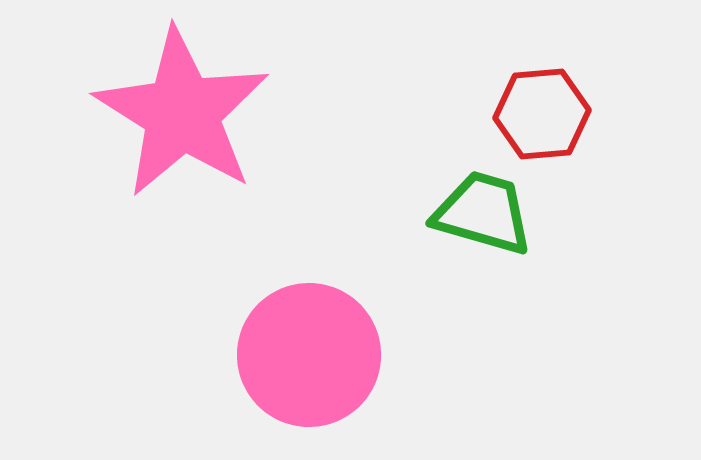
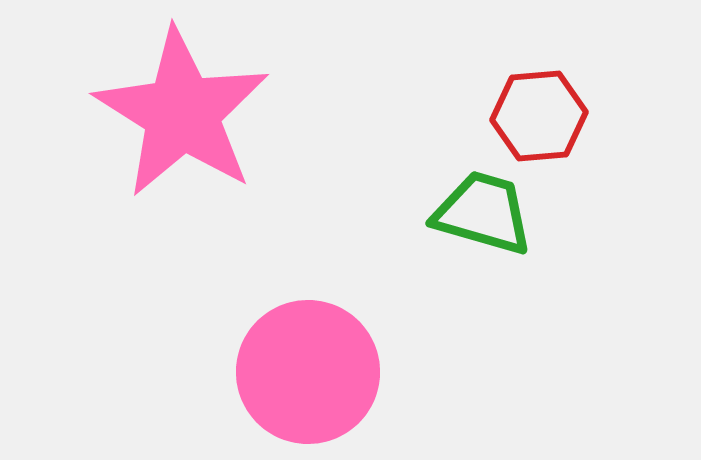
red hexagon: moved 3 px left, 2 px down
pink circle: moved 1 px left, 17 px down
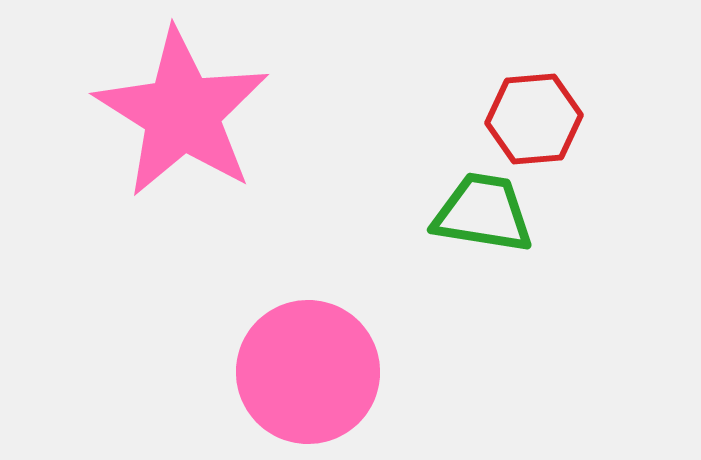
red hexagon: moved 5 px left, 3 px down
green trapezoid: rotated 7 degrees counterclockwise
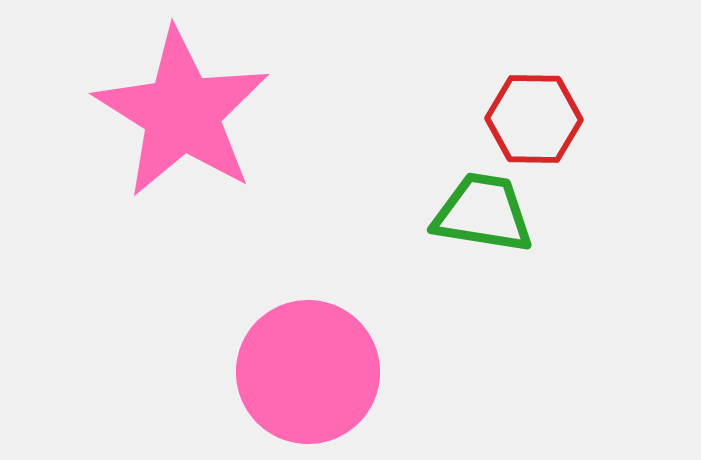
red hexagon: rotated 6 degrees clockwise
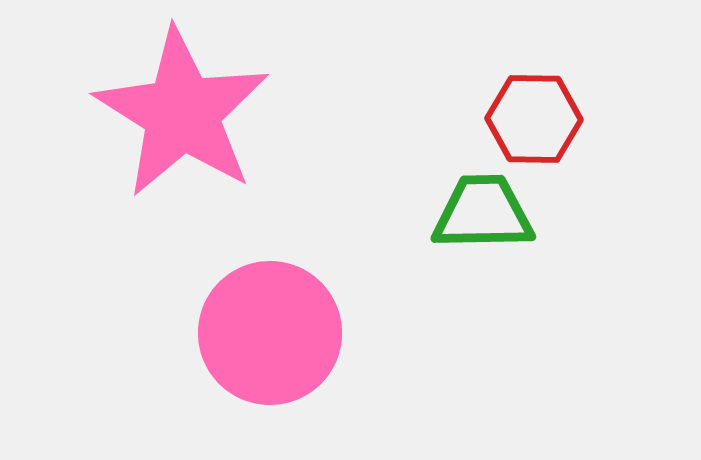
green trapezoid: rotated 10 degrees counterclockwise
pink circle: moved 38 px left, 39 px up
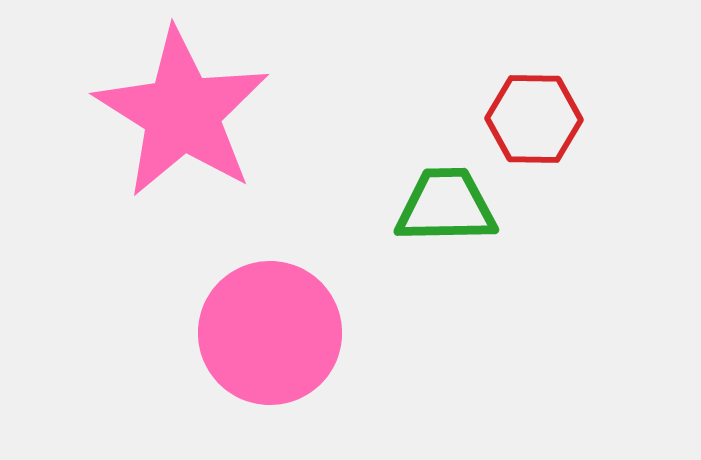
green trapezoid: moved 37 px left, 7 px up
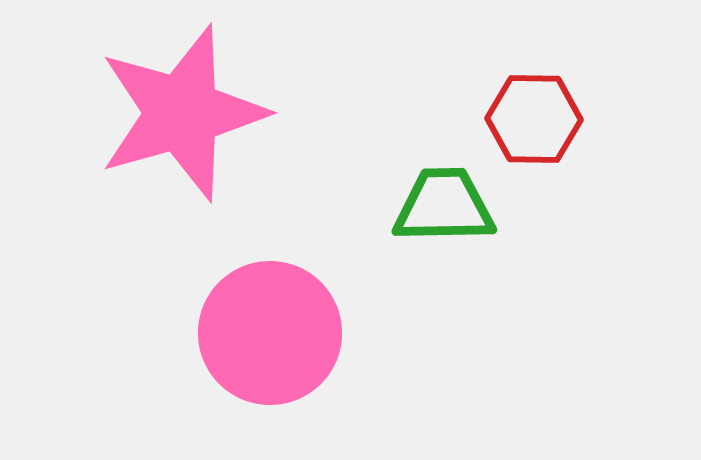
pink star: rotated 24 degrees clockwise
green trapezoid: moved 2 px left
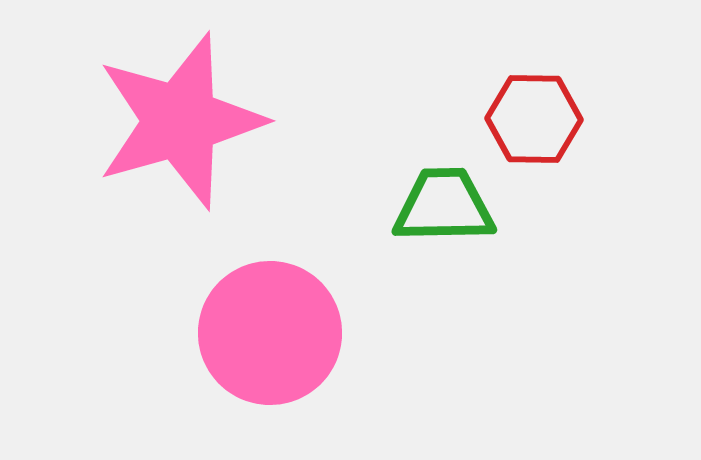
pink star: moved 2 px left, 8 px down
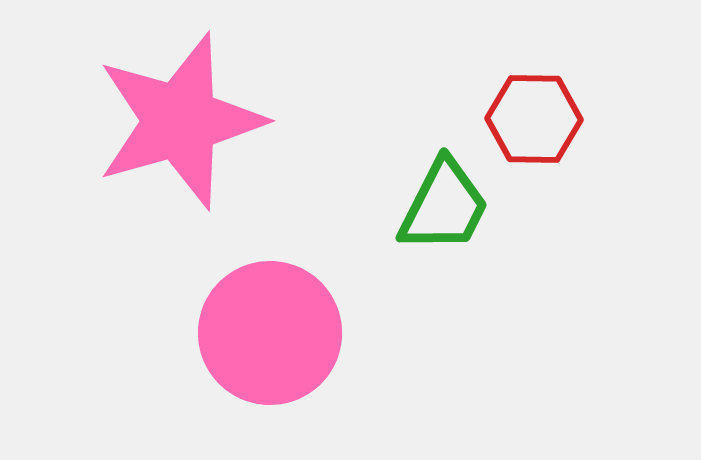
green trapezoid: rotated 118 degrees clockwise
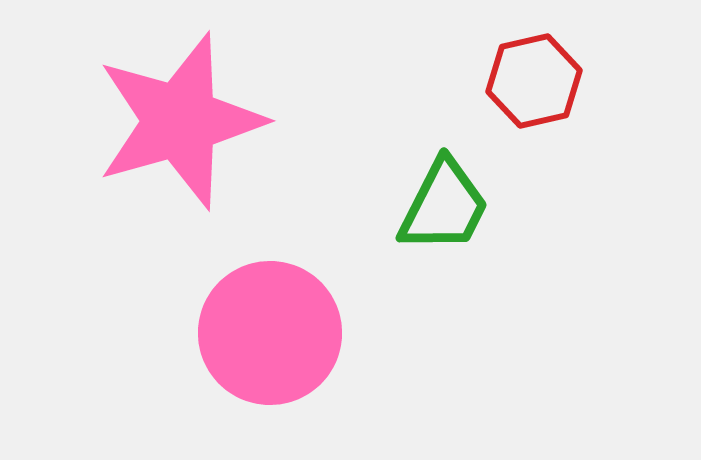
red hexagon: moved 38 px up; rotated 14 degrees counterclockwise
